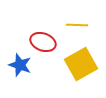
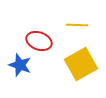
red ellipse: moved 4 px left, 1 px up
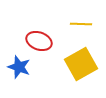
yellow line: moved 4 px right, 1 px up
blue star: moved 1 px left, 2 px down
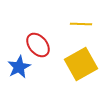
red ellipse: moved 1 px left, 4 px down; rotated 30 degrees clockwise
blue star: rotated 25 degrees clockwise
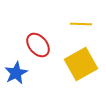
blue star: moved 3 px left, 6 px down
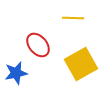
yellow line: moved 8 px left, 6 px up
blue star: rotated 15 degrees clockwise
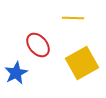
yellow square: moved 1 px right, 1 px up
blue star: rotated 15 degrees counterclockwise
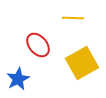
blue star: moved 2 px right, 6 px down
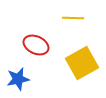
red ellipse: moved 2 px left; rotated 25 degrees counterclockwise
blue star: rotated 15 degrees clockwise
